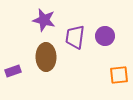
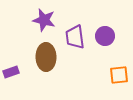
purple trapezoid: rotated 15 degrees counterclockwise
purple rectangle: moved 2 px left, 1 px down
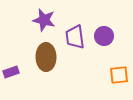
purple circle: moved 1 px left
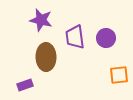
purple star: moved 3 px left
purple circle: moved 2 px right, 2 px down
purple rectangle: moved 14 px right, 13 px down
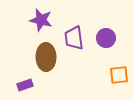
purple trapezoid: moved 1 px left, 1 px down
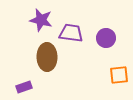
purple trapezoid: moved 3 px left, 5 px up; rotated 105 degrees clockwise
brown ellipse: moved 1 px right
purple rectangle: moved 1 px left, 2 px down
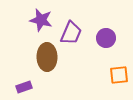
purple trapezoid: rotated 105 degrees clockwise
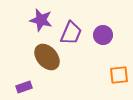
purple circle: moved 3 px left, 3 px up
brown ellipse: rotated 40 degrees counterclockwise
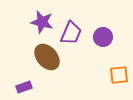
purple star: moved 1 px right, 2 px down
purple circle: moved 2 px down
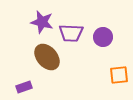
purple trapezoid: rotated 70 degrees clockwise
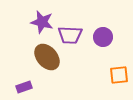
purple trapezoid: moved 1 px left, 2 px down
